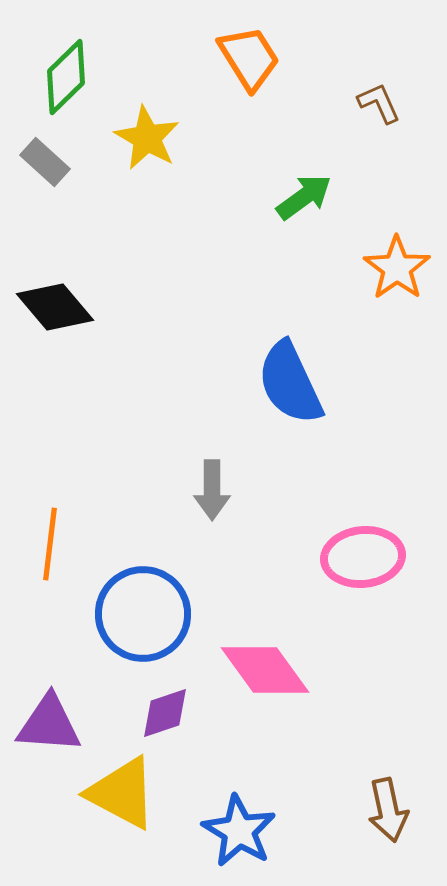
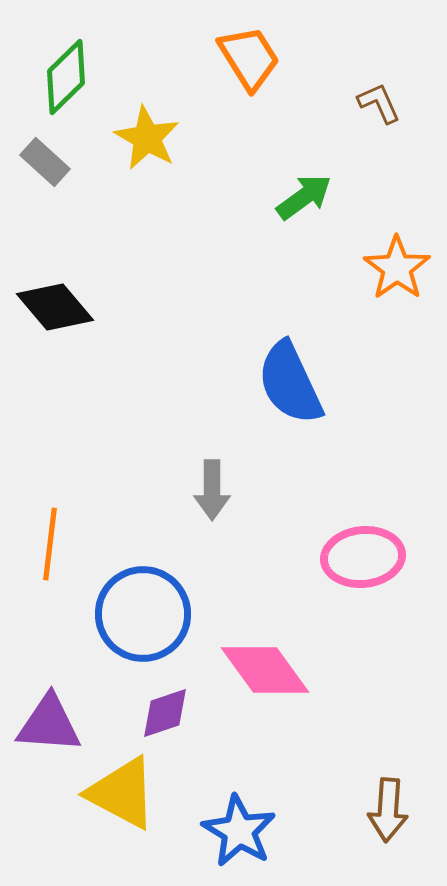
brown arrow: rotated 16 degrees clockwise
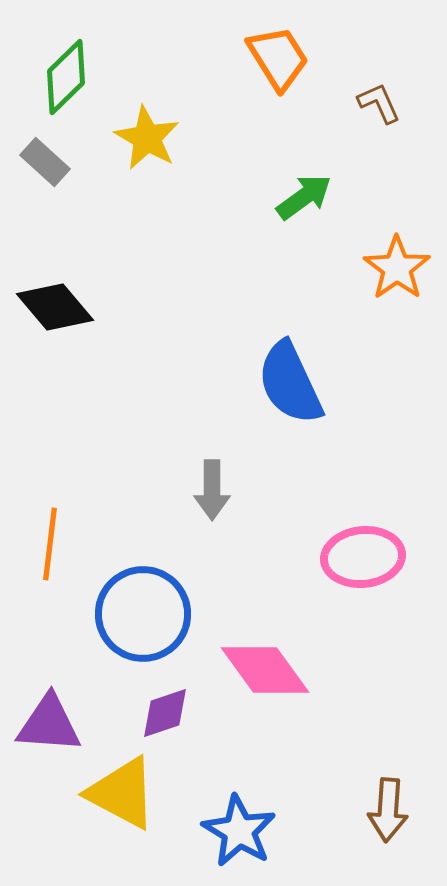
orange trapezoid: moved 29 px right
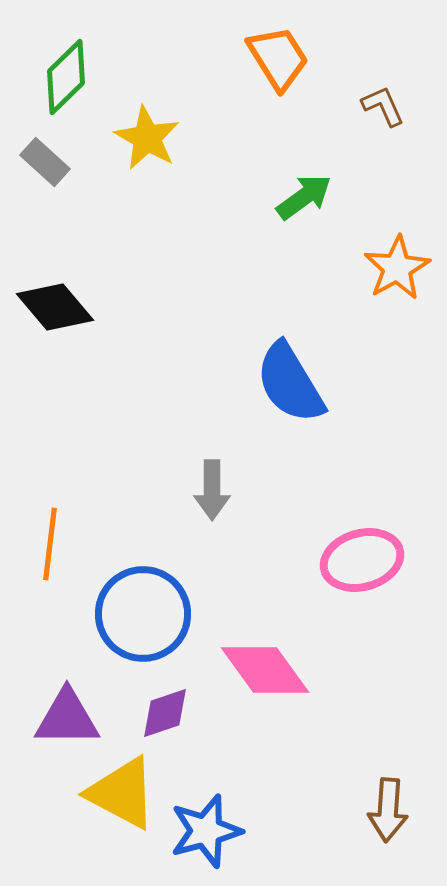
brown L-shape: moved 4 px right, 3 px down
orange star: rotated 6 degrees clockwise
blue semicircle: rotated 6 degrees counterclockwise
pink ellipse: moved 1 px left, 3 px down; rotated 10 degrees counterclockwise
purple triangle: moved 18 px right, 6 px up; rotated 4 degrees counterclockwise
blue star: moved 33 px left; rotated 26 degrees clockwise
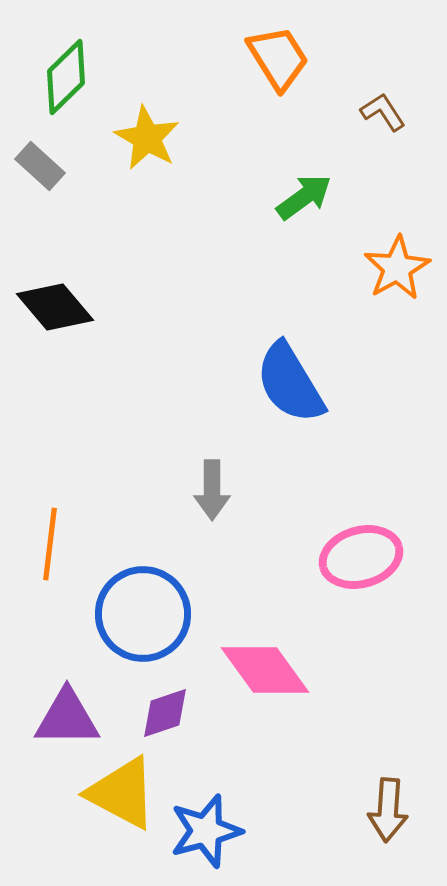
brown L-shape: moved 6 px down; rotated 9 degrees counterclockwise
gray rectangle: moved 5 px left, 4 px down
pink ellipse: moved 1 px left, 3 px up
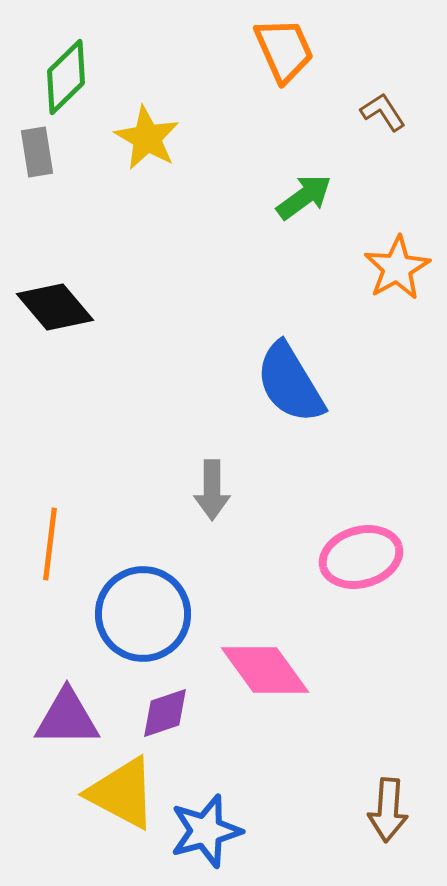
orange trapezoid: moved 6 px right, 8 px up; rotated 8 degrees clockwise
gray rectangle: moved 3 px left, 14 px up; rotated 39 degrees clockwise
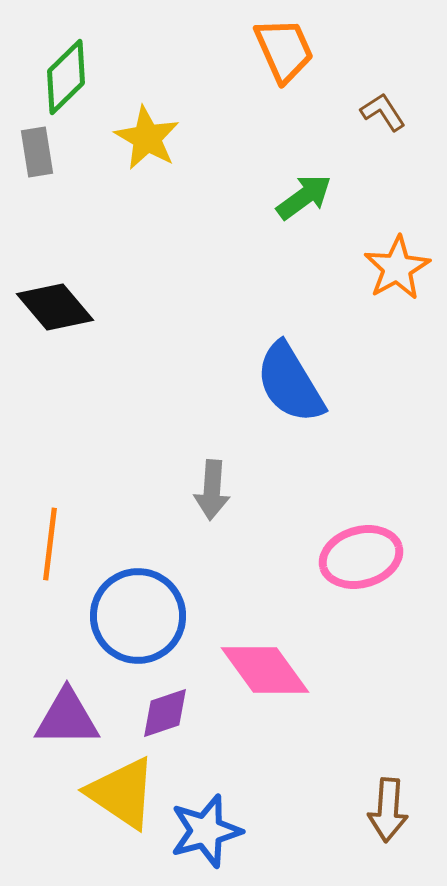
gray arrow: rotated 4 degrees clockwise
blue circle: moved 5 px left, 2 px down
yellow triangle: rotated 6 degrees clockwise
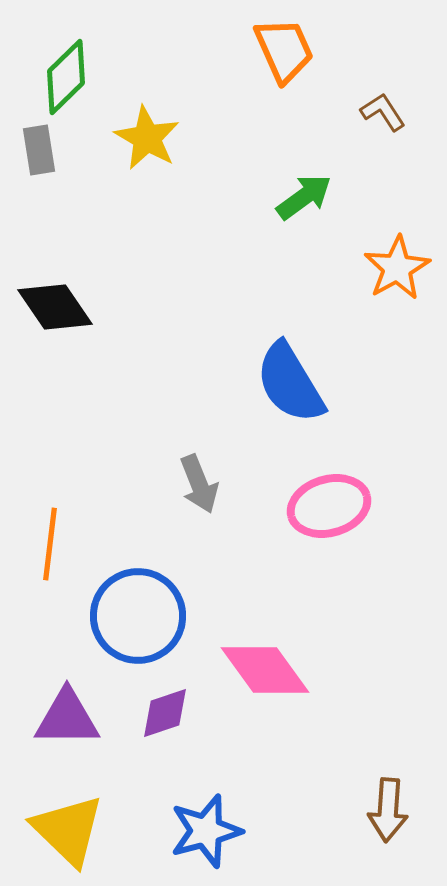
gray rectangle: moved 2 px right, 2 px up
black diamond: rotated 6 degrees clockwise
gray arrow: moved 13 px left, 6 px up; rotated 26 degrees counterclockwise
pink ellipse: moved 32 px left, 51 px up
yellow triangle: moved 54 px left, 37 px down; rotated 10 degrees clockwise
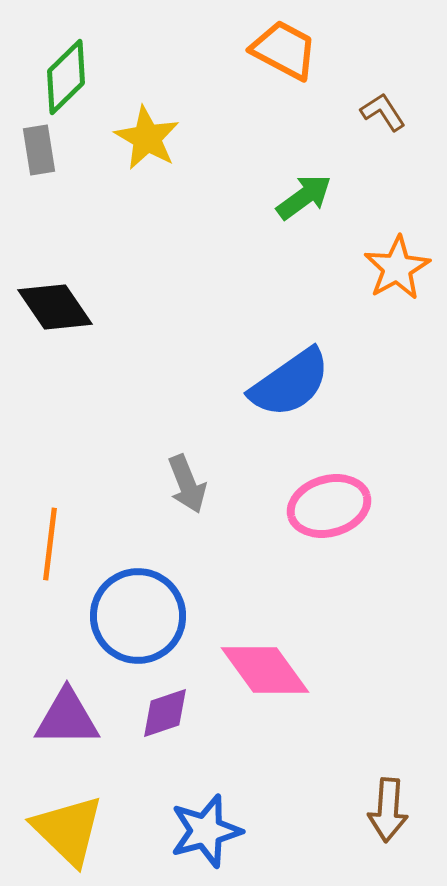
orange trapezoid: rotated 38 degrees counterclockwise
blue semicircle: rotated 94 degrees counterclockwise
gray arrow: moved 12 px left
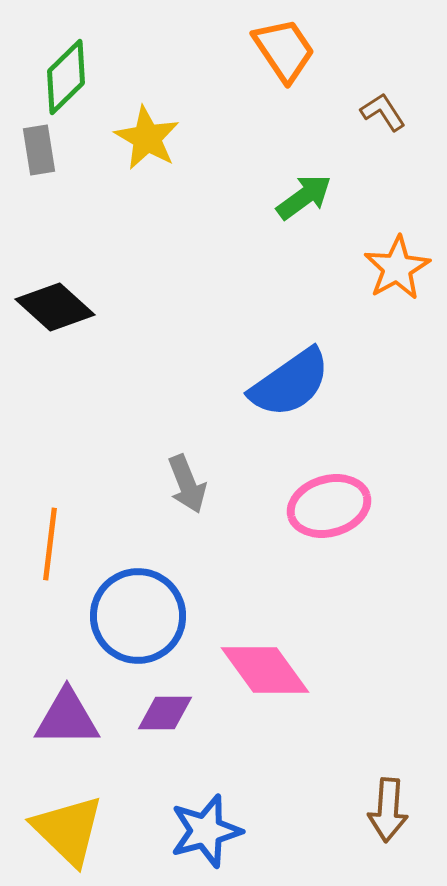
orange trapezoid: rotated 28 degrees clockwise
black diamond: rotated 14 degrees counterclockwise
purple diamond: rotated 18 degrees clockwise
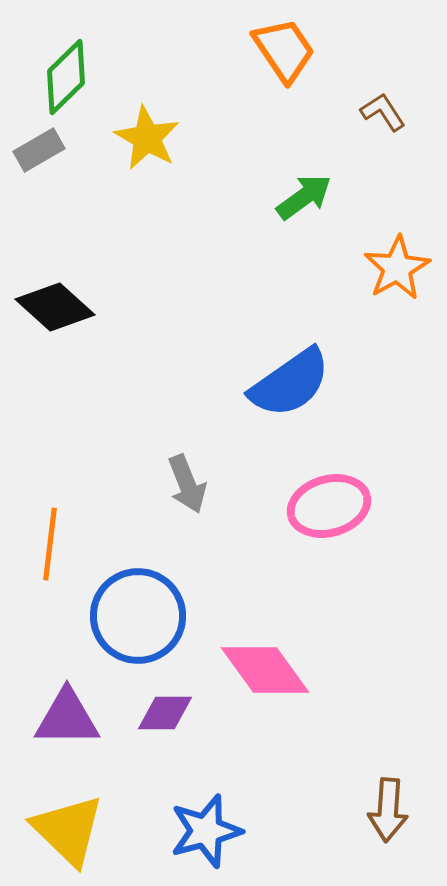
gray rectangle: rotated 69 degrees clockwise
